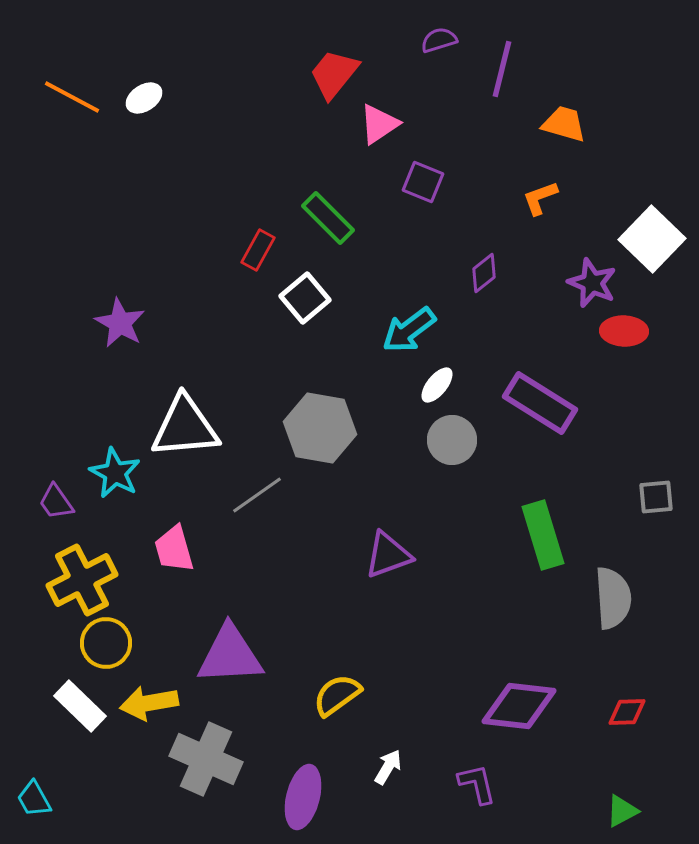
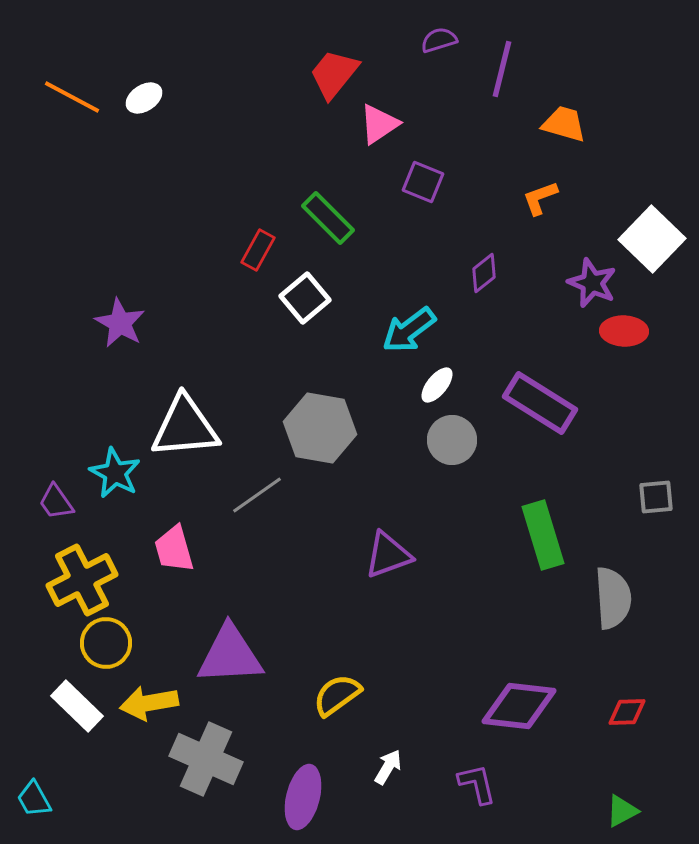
white rectangle at (80, 706): moved 3 px left
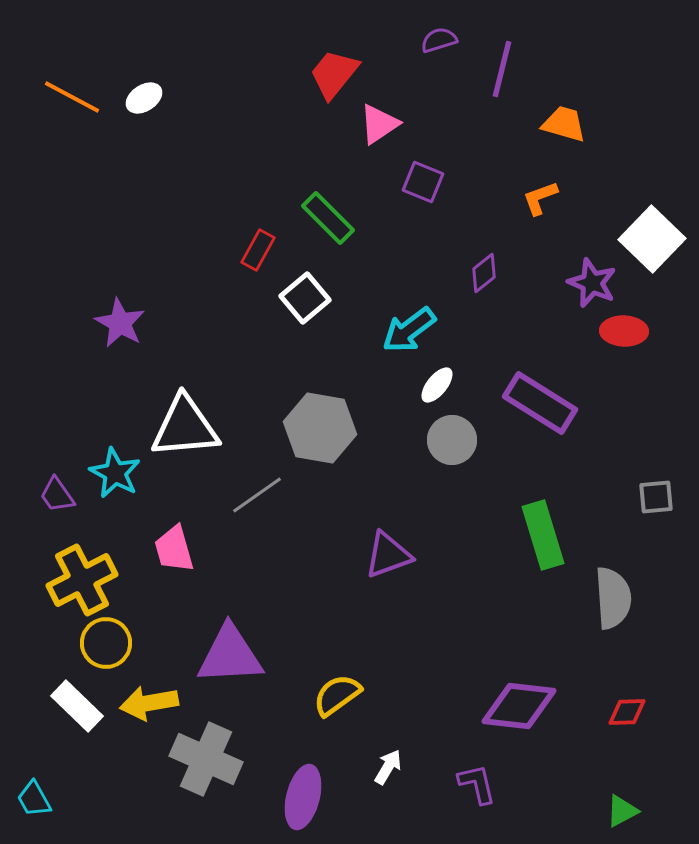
purple trapezoid at (56, 502): moved 1 px right, 7 px up
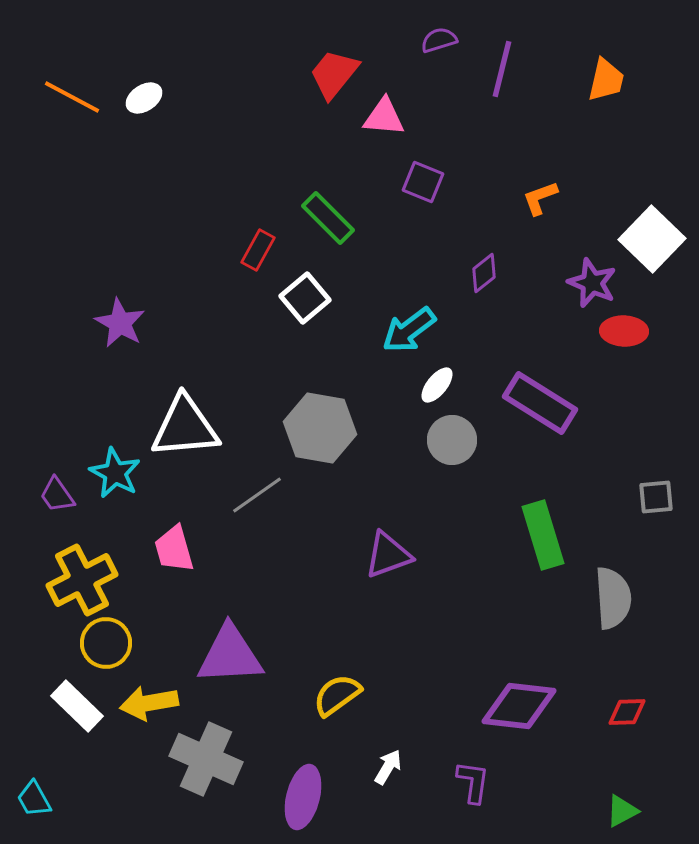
pink triangle at (379, 124): moved 5 px right, 7 px up; rotated 39 degrees clockwise
orange trapezoid at (564, 124): moved 42 px right, 44 px up; rotated 87 degrees clockwise
purple L-shape at (477, 784): moved 4 px left, 2 px up; rotated 21 degrees clockwise
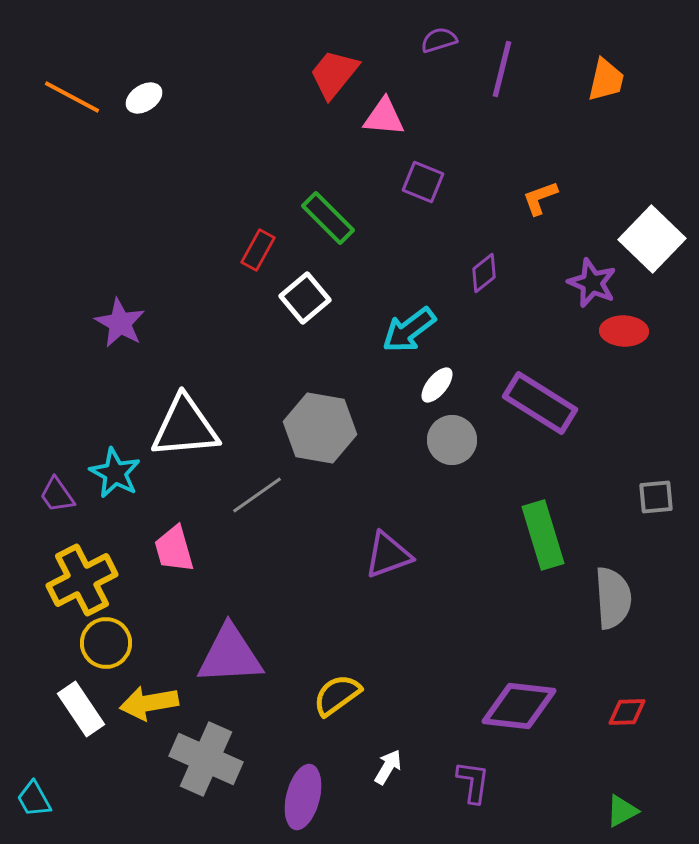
white rectangle at (77, 706): moved 4 px right, 3 px down; rotated 12 degrees clockwise
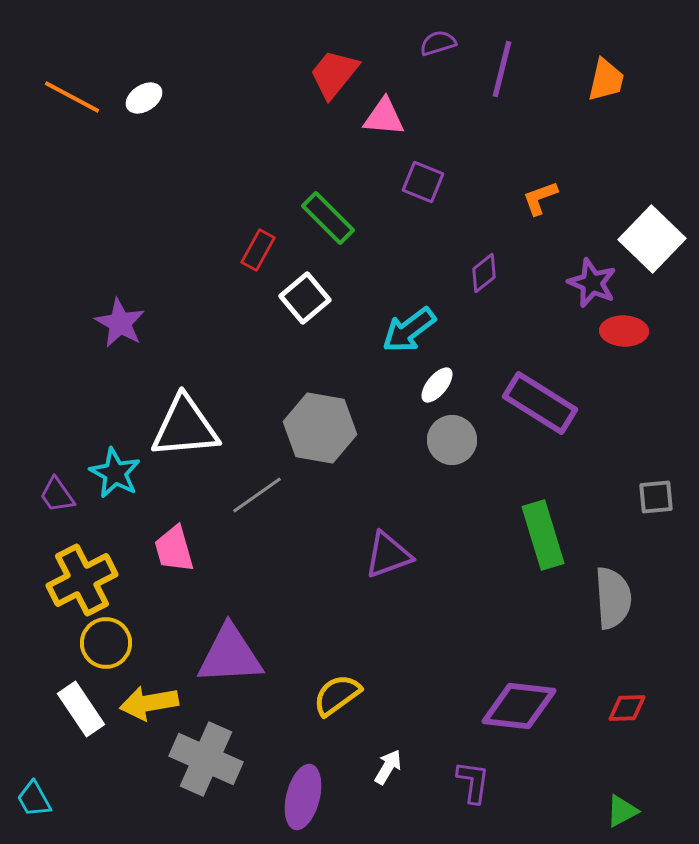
purple semicircle at (439, 40): moved 1 px left, 3 px down
red diamond at (627, 712): moved 4 px up
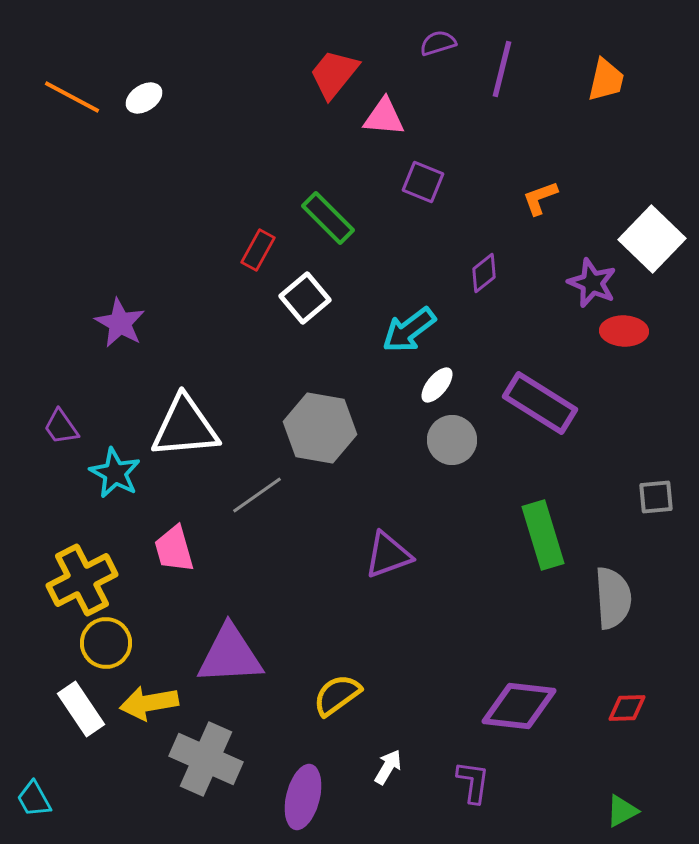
purple trapezoid at (57, 495): moved 4 px right, 68 px up
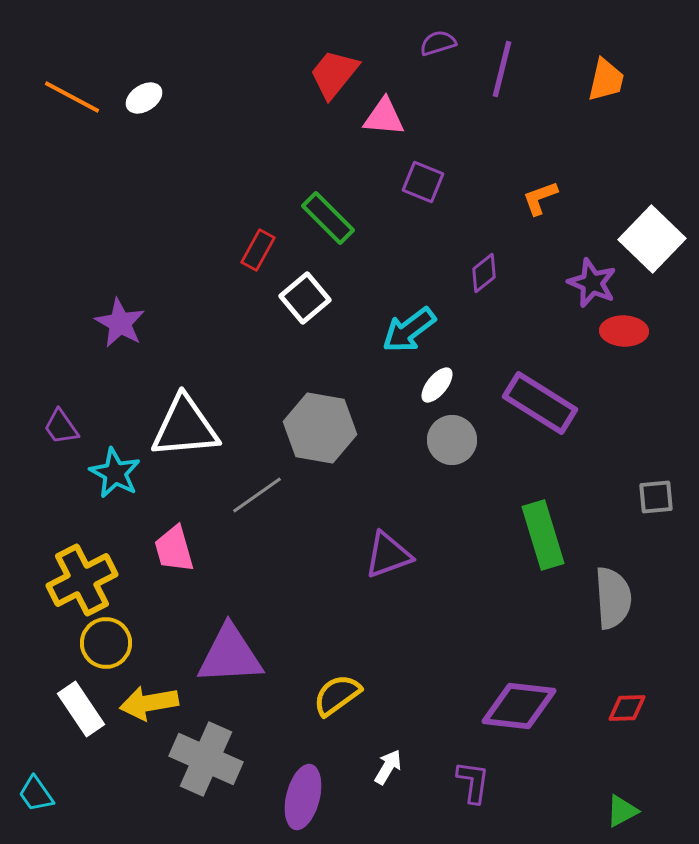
cyan trapezoid at (34, 799): moved 2 px right, 5 px up; rotated 6 degrees counterclockwise
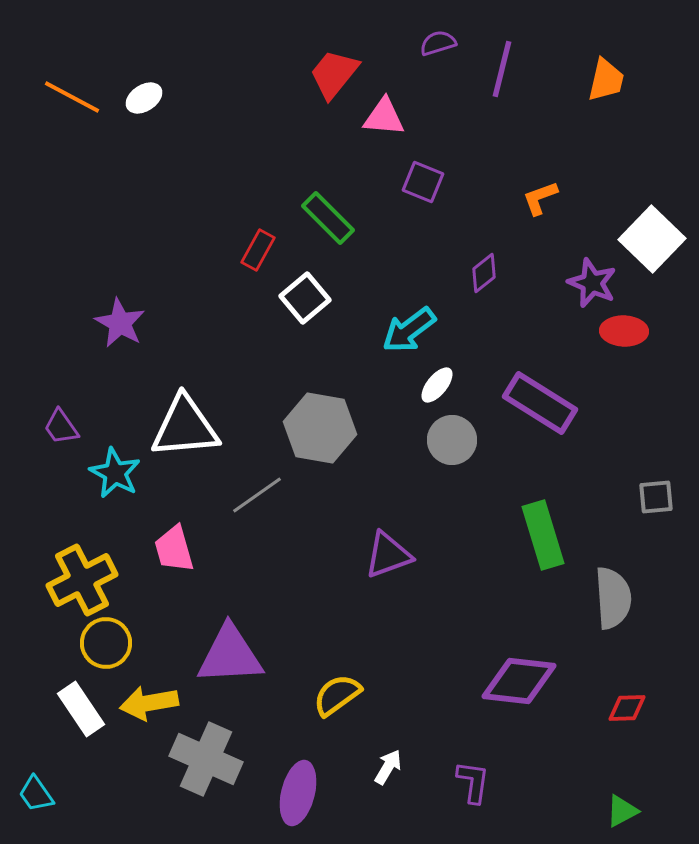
purple diamond at (519, 706): moved 25 px up
purple ellipse at (303, 797): moved 5 px left, 4 px up
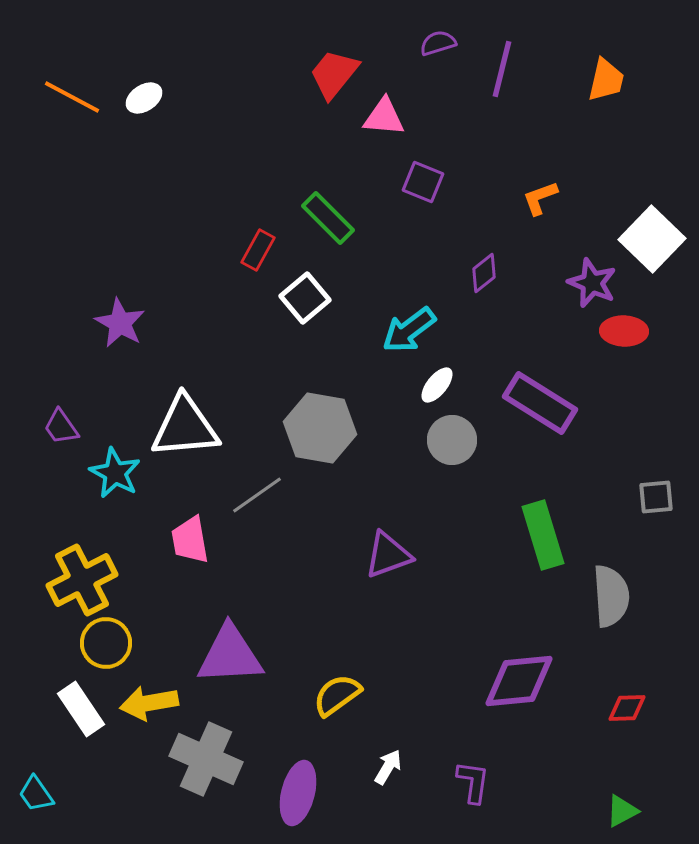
pink trapezoid at (174, 549): moved 16 px right, 9 px up; rotated 6 degrees clockwise
gray semicircle at (613, 598): moved 2 px left, 2 px up
purple diamond at (519, 681): rotated 12 degrees counterclockwise
